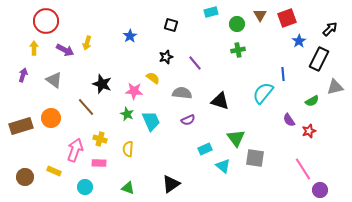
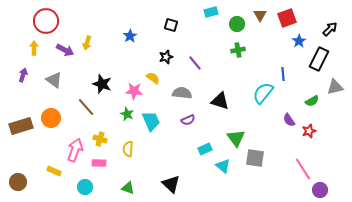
brown circle at (25, 177): moved 7 px left, 5 px down
black triangle at (171, 184): rotated 42 degrees counterclockwise
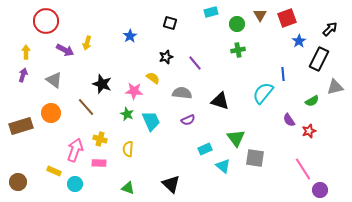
black square at (171, 25): moved 1 px left, 2 px up
yellow arrow at (34, 48): moved 8 px left, 4 px down
orange circle at (51, 118): moved 5 px up
cyan circle at (85, 187): moved 10 px left, 3 px up
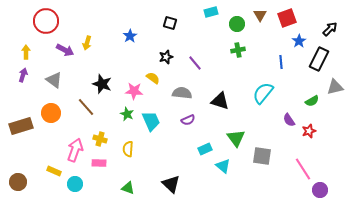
blue line at (283, 74): moved 2 px left, 12 px up
gray square at (255, 158): moved 7 px right, 2 px up
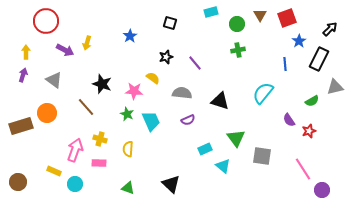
blue line at (281, 62): moved 4 px right, 2 px down
orange circle at (51, 113): moved 4 px left
purple circle at (320, 190): moved 2 px right
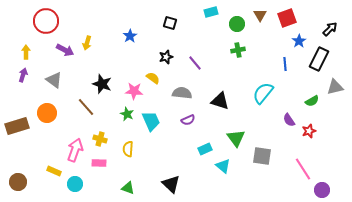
brown rectangle at (21, 126): moved 4 px left
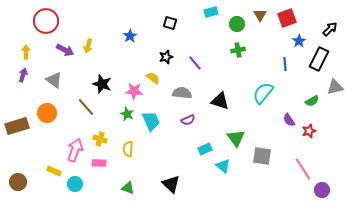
yellow arrow at (87, 43): moved 1 px right, 3 px down
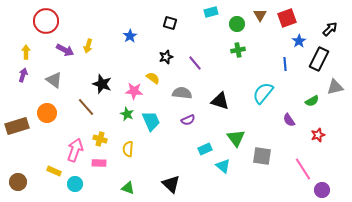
red star at (309, 131): moved 9 px right, 4 px down
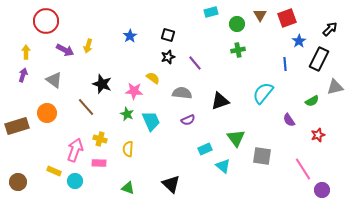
black square at (170, 23): moved 2 px left, 12 px down
black star at (166, 57): moved 2 px right
black triangle at (220, 101): rotated 36 degrees counterclockwise
cyan circle at (75, 184): moved 3 px up
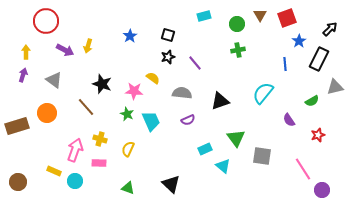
cyan rectangle at (211, 12): moved 7 px left, 4 px down
yellow semicircle at (128, 149): rotated 21 degrees clockwise
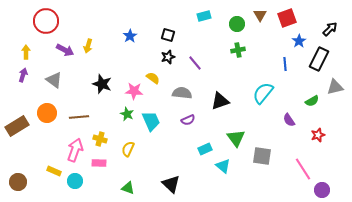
brown line at (86, 107): moved 7 px left, 10 px down; rotated 54 degrees counterclockwise
brown rectangle at (17, 126): rotated 15 degrees counterclockwise
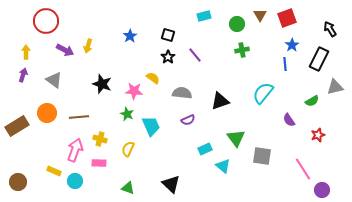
black arrow at (330, 29): rotated 77 degrees counterclockwise
blue star at (299, 41): moved 7 px left, 4 px down
green cross at (238, 50): moved 4 px right
black star at (168, 57): rotated 16 degrees counterclockwise
purple line at (195, 63): moved 8 px up
cyan trapezoid at (151, 121): moved 5 px down
